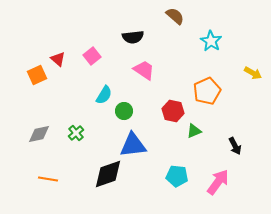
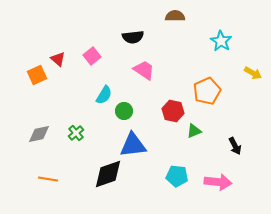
brown semicircle: rotated 42 degrees counterclockwise
cyan star: moved 10 px right
pink arrow: rotated 60 degrees clockwise
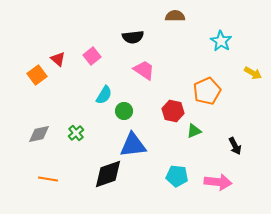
orange square: rotated 12 degrees counterclockwise
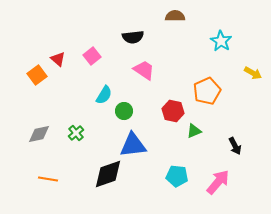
pink arrow: rotated 56 degrees counterclockwise
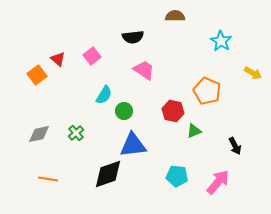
orange pentagon: rotated 24 degrees counterclockwise
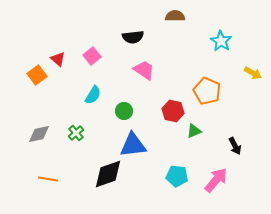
cyan semicircle: moved 11 px left
pink arrow: moved 2 px left, 2 px up
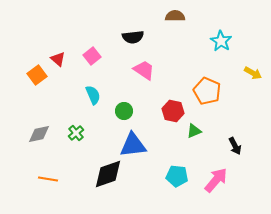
cyan semicircle: rotated 54 degrees counterclockwise
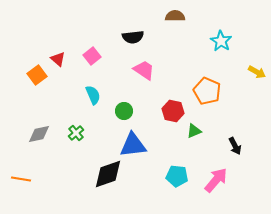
yellow arrow: moved 4 px right, 1 px up
orange line: moved 27 px left
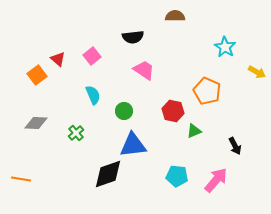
cyan star: moved 4 px right, 6 px down
gray diamond: moved 3 px left, 11 px up; rotated 15 degrees clockwise
